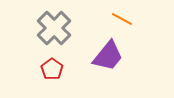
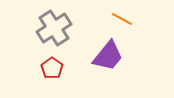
gray cross: rotated 12 degrees clockwise
red pentagon: moved 1 px up
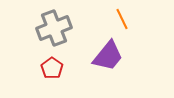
orange line: rotated 35 degrees clockwise
gray cross: rotated 12 degrees clockwise
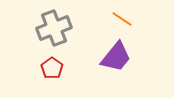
orange line: rotated 30 degrees counterclockwise
purple trapezoid: moved 8 px right, 1 px down
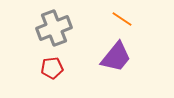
red pentagon: rotated 30 degrees clockwise
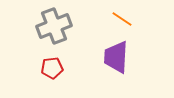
gray cross: moved 2 px up
purple trapezoid: rotated 144 degrees clockwise
